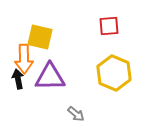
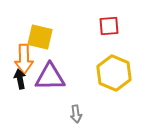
black arrow: moved 2 px right
gray arrow: rotated 42 degrees clockwise
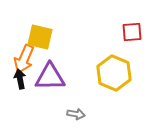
red square: moved 23 px right, 6 px down
orange arrow: rotated 24 degrees clockwise
gray arrow: rotated 72 degrees counterclockwise
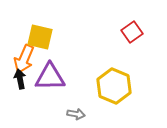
red square: rotated 30 degrees counterclockwise
yellow hexagon: moved 13 px down
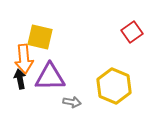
orange arrow: rotated 28 degrees counterclockwise
gray arrow: moved 4 px left, 12 px up
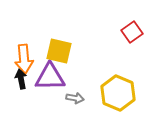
yellow square: moved 19 px right, 14 px down
black arrow: moved 1 px right
yellow hexagon: moved 4 px right, 7 px down
gray arrow: moved 3 px right, 4 px up
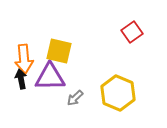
gray arrow: rotated 126 degrees clockwise
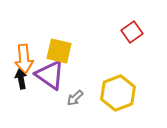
purple triangle: moved 2 px up; rotated 36 degrees clockwise
yellow hexagon: rotated 16 degrees clockwise
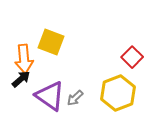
red square: moved 25 px down; rotated 10 degrees counterclockwise
yellow square: moved 8 px left, 9 px up; rotated 8 degrees clockwise
purple triangle: moved 21 px down
black arrow: rotated 60 degrees clockwise
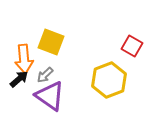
red square: moved 11 px up; rotated 15 degrees counterclockwise
black arrow: moved 2 px left
yellow hexagon: moved 9 px left, 13 px up
gray arrow: moved 30 px left, 23 px up
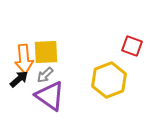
yellow square: moved 5 px left, 10 px down; rotated 24 degrees counterclockwise
red square: rotated 10 degrees counterclockwise
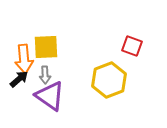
yellow square: moved 5 px up
gray arrow: rotated 48 degrees counterclockwise
